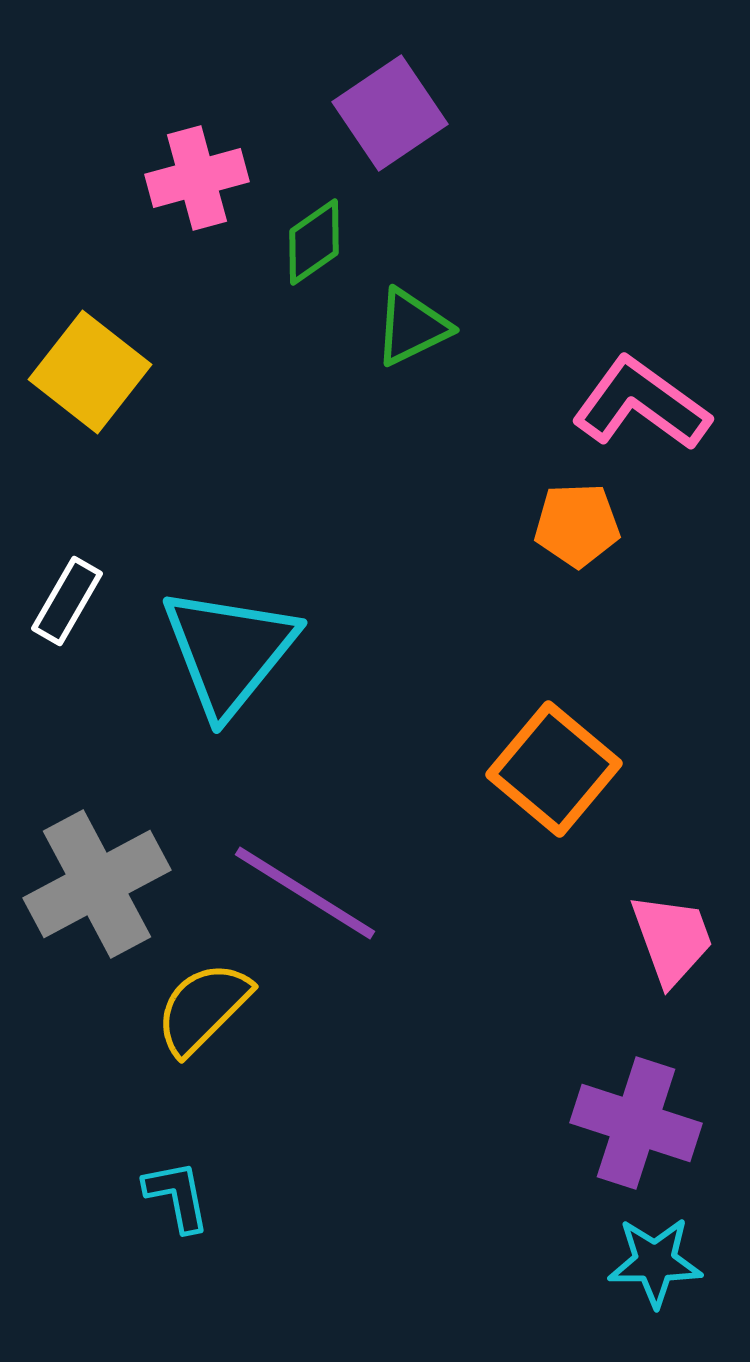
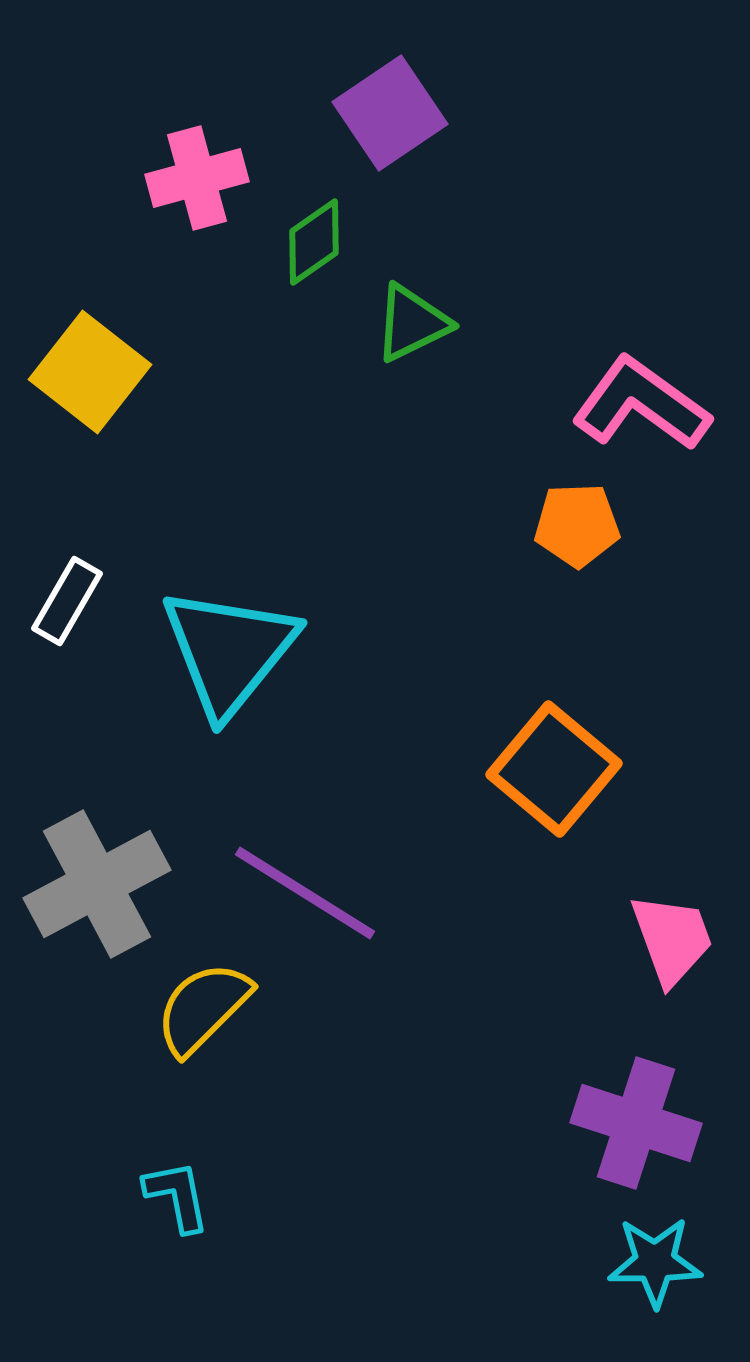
green triangle: moved 4 px up
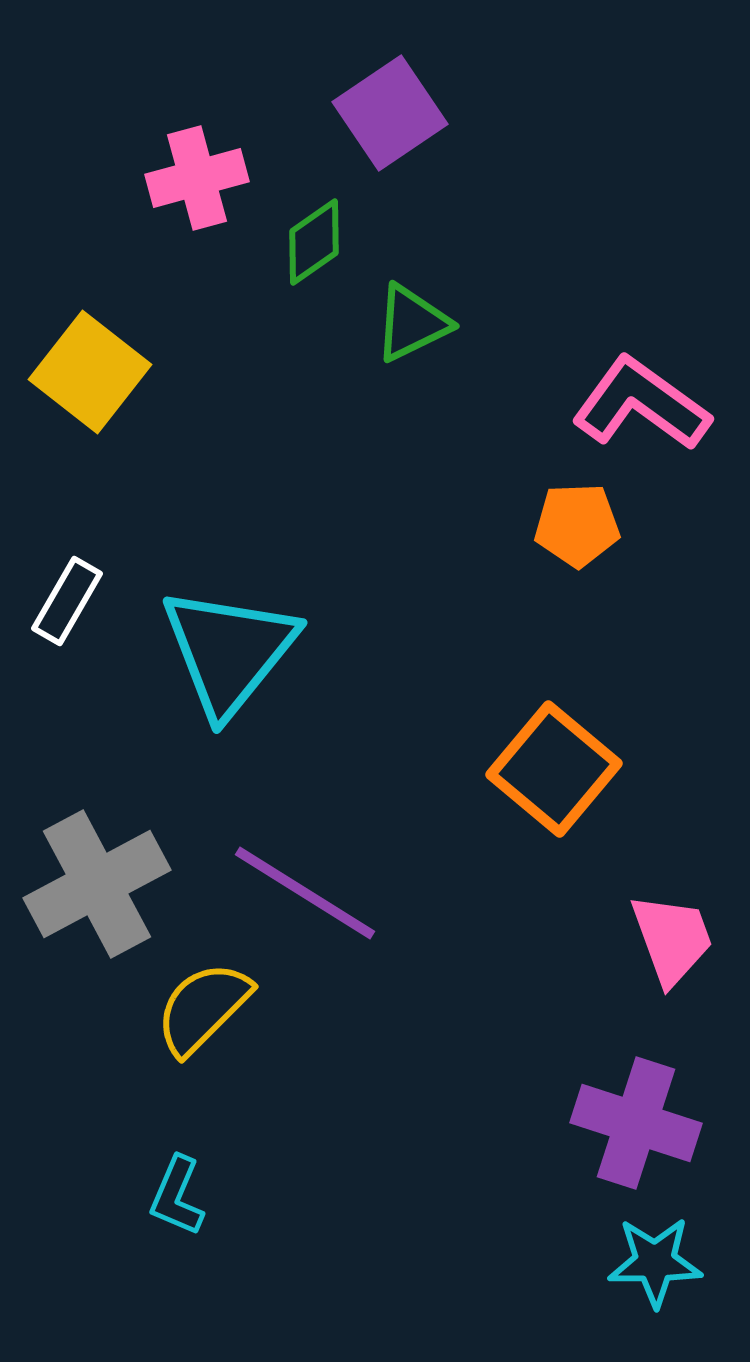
cyan L-shape: rotated 146 degrees counterclockwise
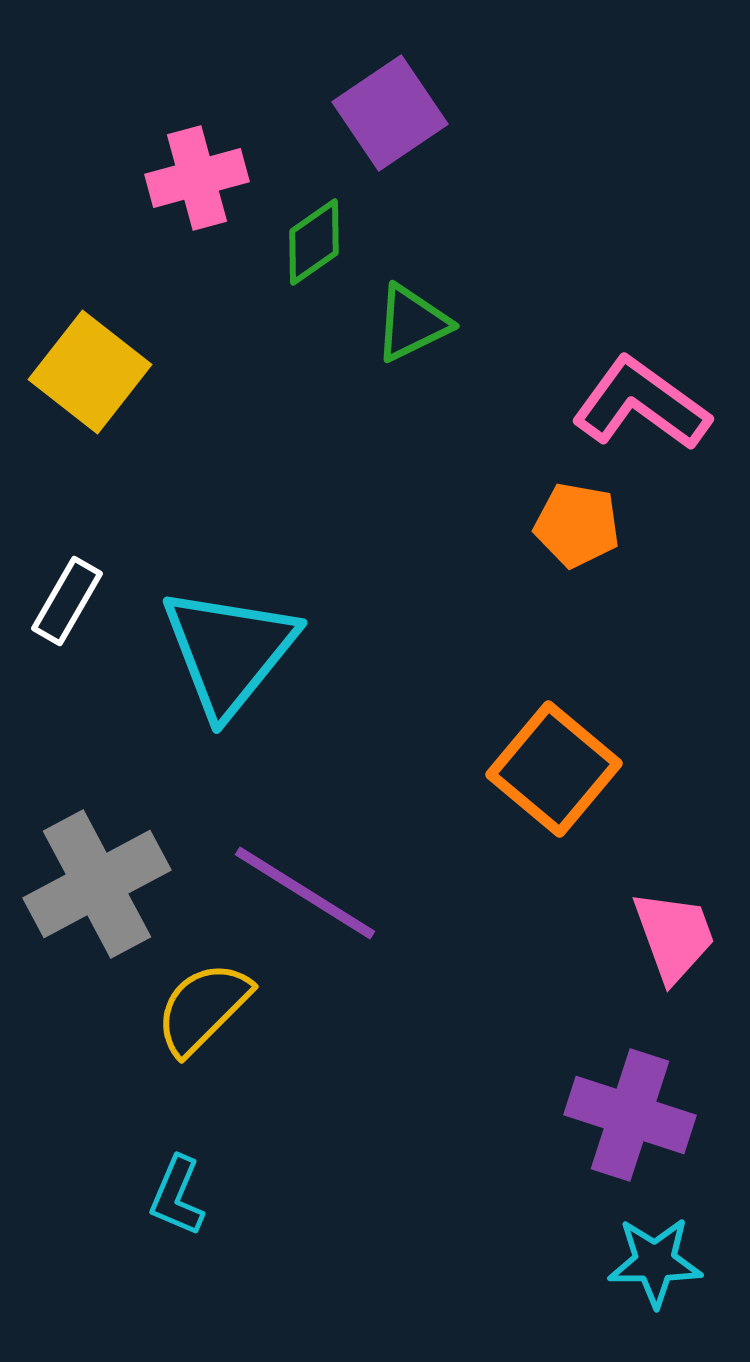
orange pentagon: rotated 12 degrees clockwise
pink trapezoid: moved 2 px right, 3 px up
purple cross: moved 6 px left, 8 px up
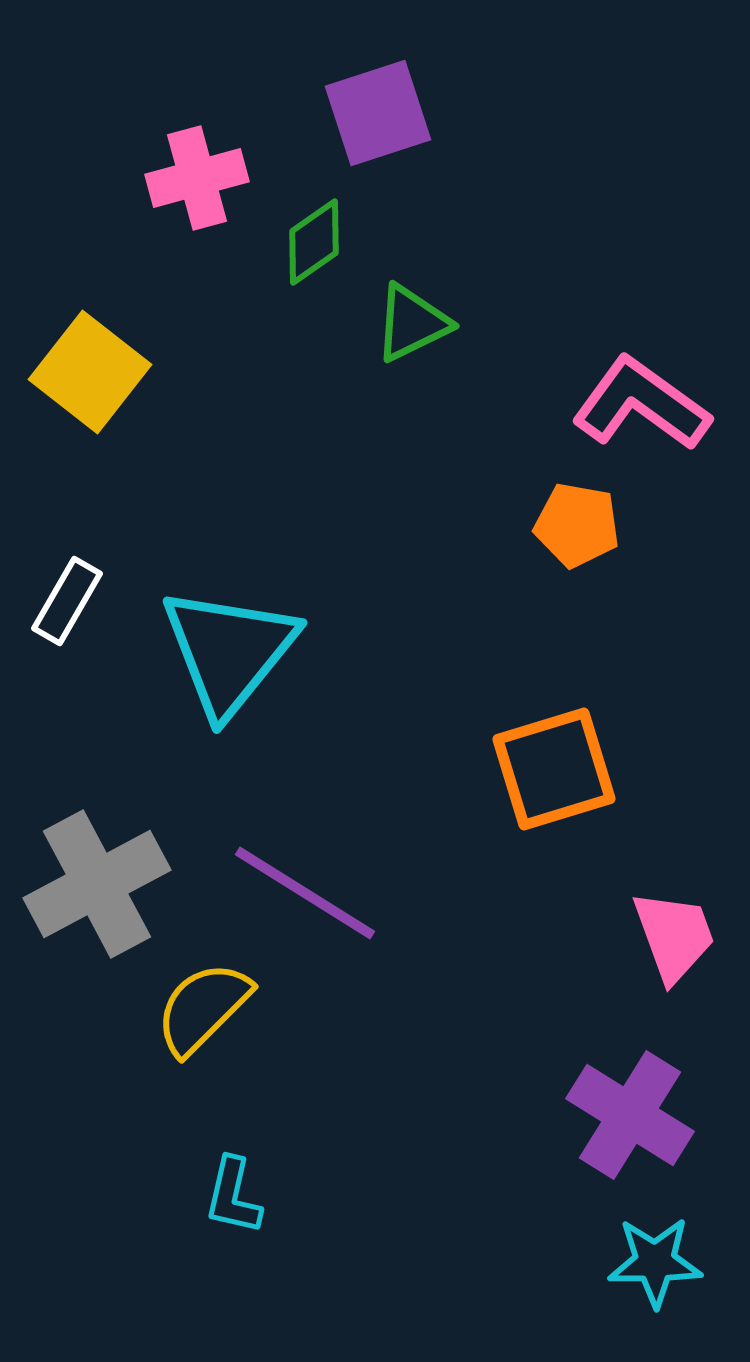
purple square: moved 12 px left; rotated 16 degrees clockwise
orange square: rotated 33 degrees clockwise
purple cross: rotated 14 degrees clockwise
cyan L-shape: moved 56 px right; rotated 10 degrees counterclockwise
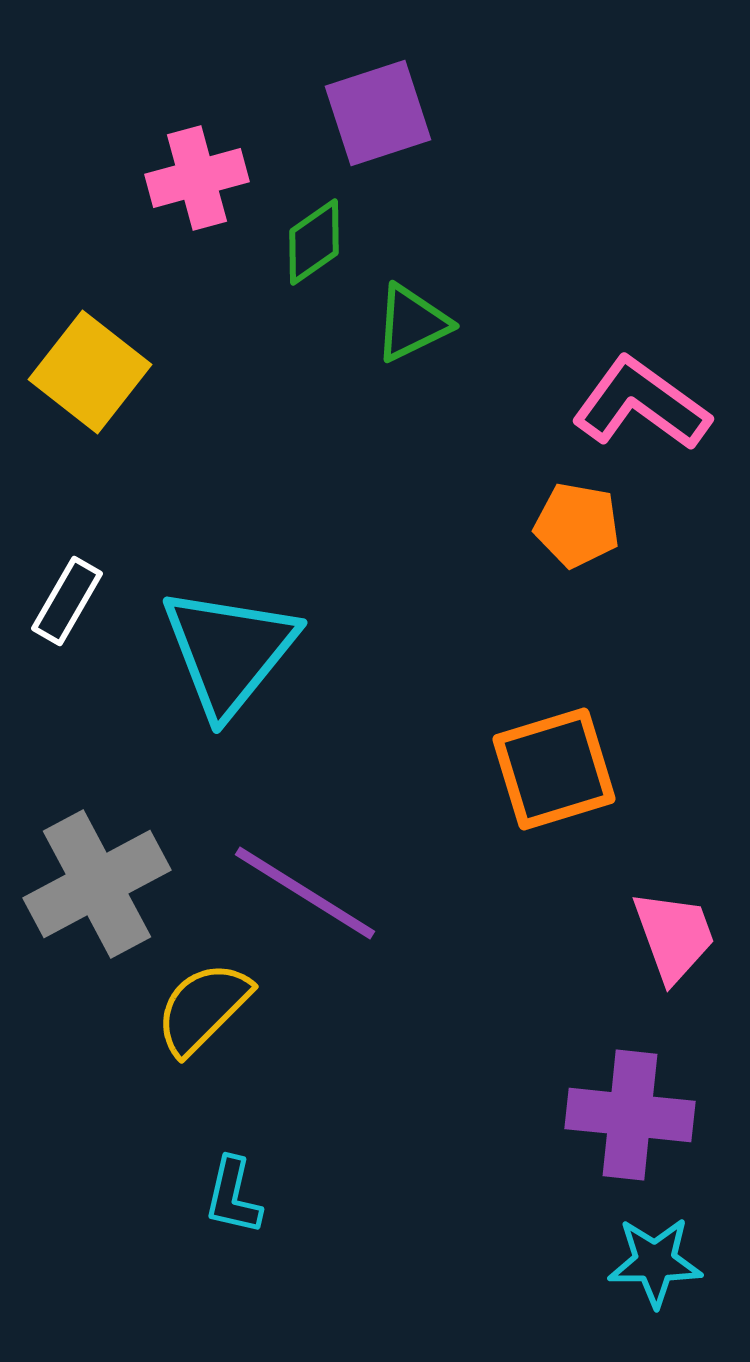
purple cross: rotated 26 degrees counterclockwise
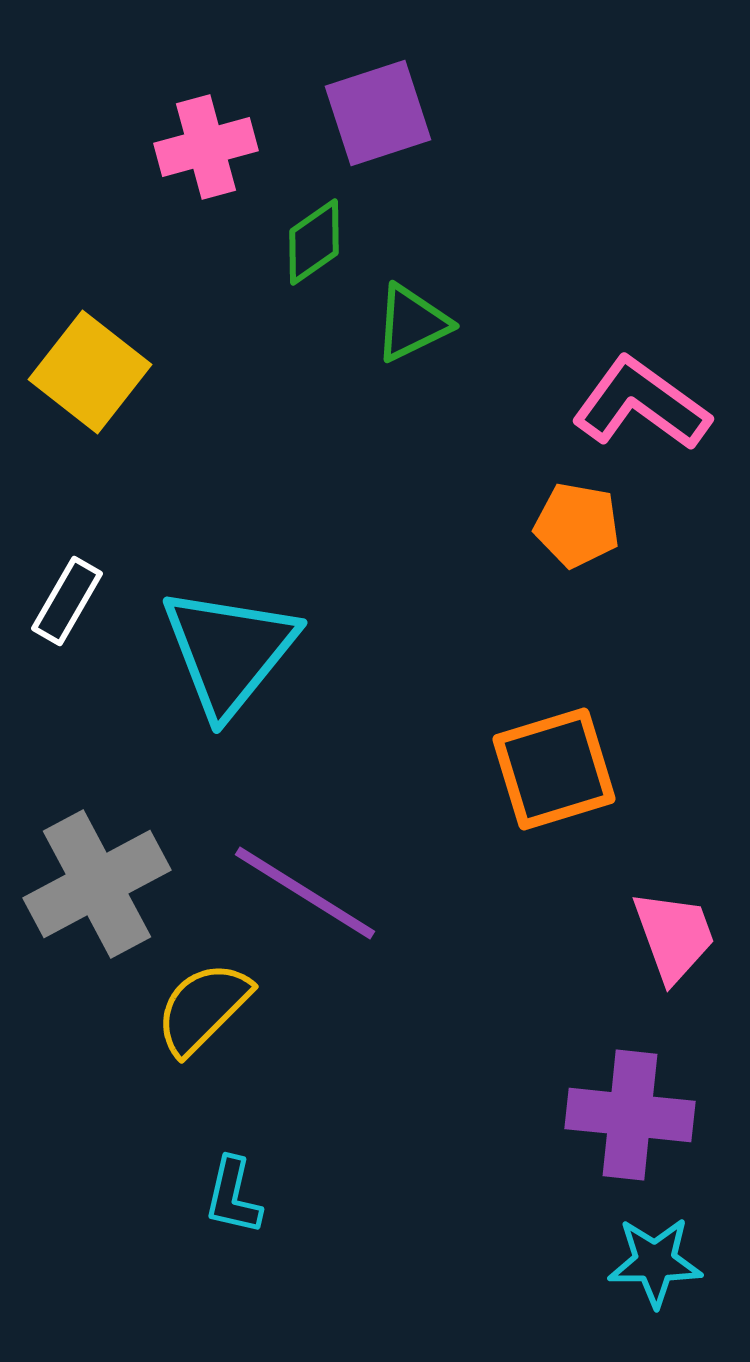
pink cross: moved 9 px right, 31 px up
